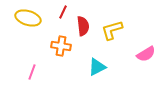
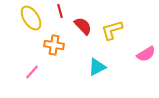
red line: moved 3 px left, 1 px up; rotated 40 degrees counterclockwise
yellow ellipse: moved 3 px right; rotated 40 degrees clockwise
red semicircle: rotated 36 degrees counterclockwise
orange cross: moved 7 px left, 1 px up
pink line: rotated 21 degrees clockwise
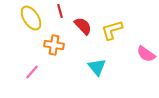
pink semicircle: rotated 66 degrees clockwise
cyan triangle: rotated 42 degrees counterclockwise
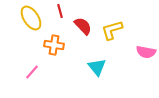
pink semicircle: moved 2 px up; rotated 24 degrees counterclockwise
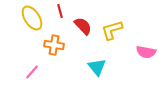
yellow ellipse: moved 1 px right
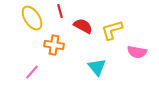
red semicircle: rotated 18 degrees counterclockwise
pink semicircle: moved 9 px left
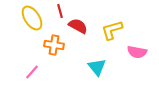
red semicircle: moved 5 px left
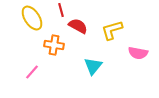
red line: moved 1 px right, 1 px up
pink semicircle: moved 1 px right, 1 px down
cyan triangle: moved 4 px left, 1 px up; rotated 18 degrees clockwise
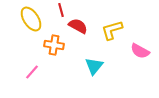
yellow ellipse: moved 1 px left, 1 px down
pink semicircle: moved 2 px right, 2 px up; rotated 18 degrees clockwise
cyan triangle: moved 1 px right
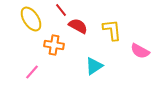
red line: rotated 24 degrees counterclockwise
yellow L-shape: rotated 100 degrees clockwise
cyan triangle: rotated 18 degrees clockwise
